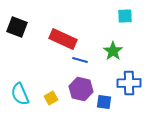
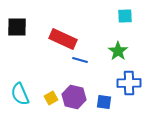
black square: rotated 20 degrees counterclockwise
green star: moved 5 px right
purple hexagon: moved 7 px left, 8 px down
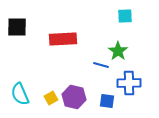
red rectangle: rotated 28 degrees counterclockwise
blue line: moved 21 px right, 5 px down
blue square: moved 3 px right, 1 px up
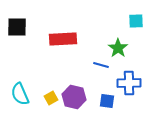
cyan square: moved 11 px right, 5 px down
green star: moved 3 px up
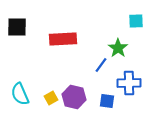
blue line: rotated 70 degrees counterclockwise
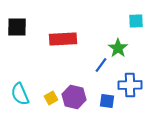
blue cross: moved 1 px right, 2 px down
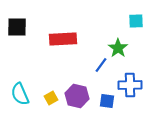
purple hexagon: moved 3 px right, 1 px up
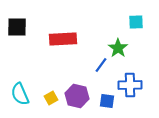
cyan square: moved 1 px down
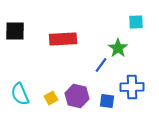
black square: moved 2 px left, 4 px down
blue cross: moved 2 px right, 2 px down
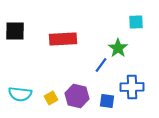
cyan semicircle: rotated 60 degrees counterclockwise
